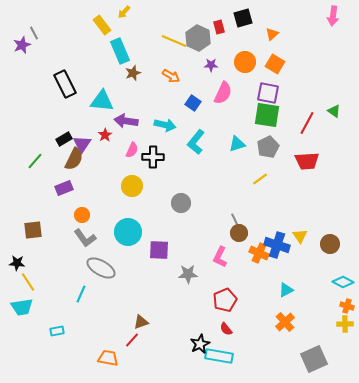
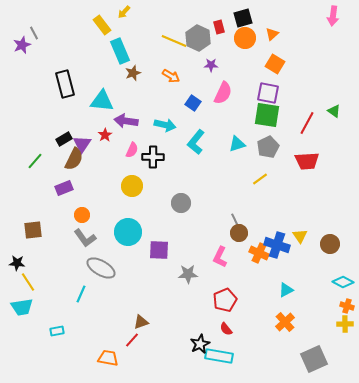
orange circle at (245, 62): moved 24 px up
black rectangle at (65, 84): rotated 12 degrees clockwise
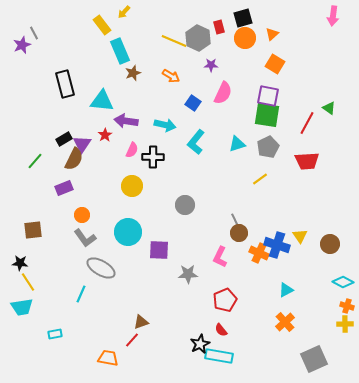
purple square at (268, 93): moved 3 px down
green triangle at (334, 111): moved 5 px left, 3 px up
gray circle at (181, 203): moved 4 px right, 2 px down
black star at (17, 263): moved 3 px right
red semicircle at (226, 329): moved 5 px left, 1 px down
cyan rectangle at (57, 331): moved 2 px left, 3 px down
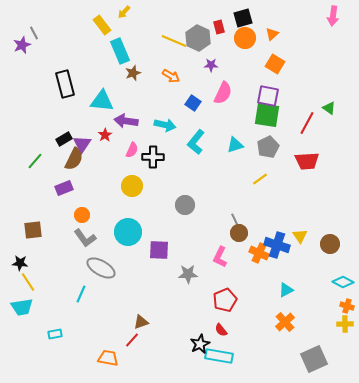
cyan triangle at (237, 144): moved 2 px left, 1 px down
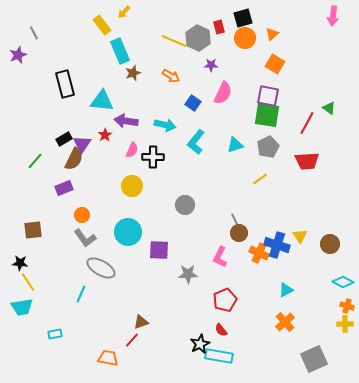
purple star at (22, 45): moved 4 px left, 10 px down
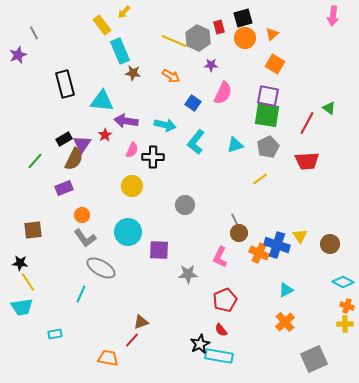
brown star at (133, 73): rotated 28 degrees clockwise
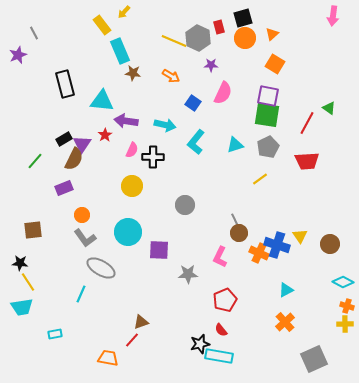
black star at (200, 344): rotated 12 degrees clockwise
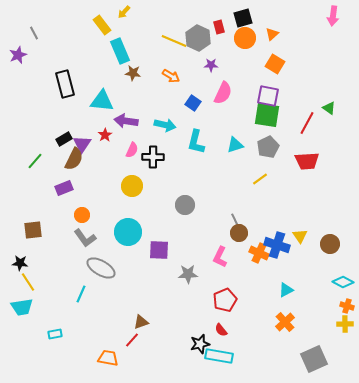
cyan L-shape at (196, 142): rotated 25 degrees counterclockwise
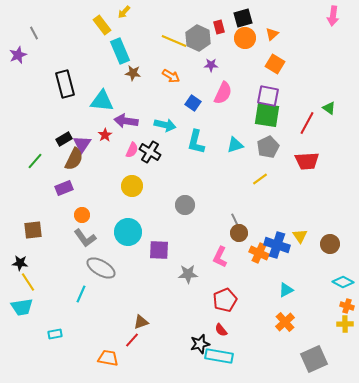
black cross at (153, 157): moved 3 px left, 5 px up; rotated 30 degrees clockwise
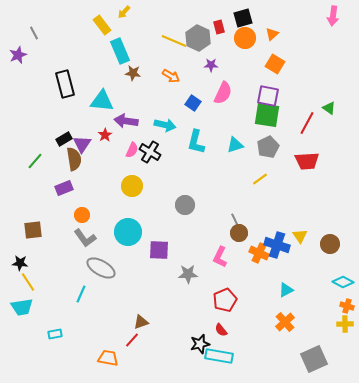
brown semicircle at (74, 159): rotated 35 degrees counterclockwise
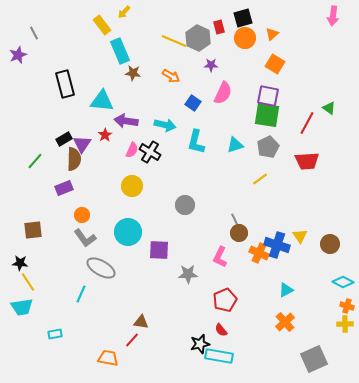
brown semicircle at (74, 159): rotated 10 degrees clockwise
brown triangle at (141, 322): rotated 28 degrees clockwise
